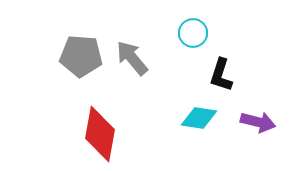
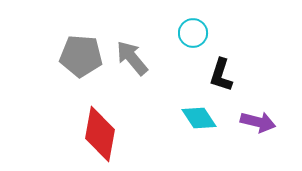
cyan diamond: rotated 48 degrees clockwise
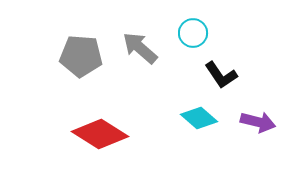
gray arrow: moved 8 px right, 10 px up; rotated 9 degrees counterclockwise
black L-shape: rotated 52 degrees counterclockwise
cyan diamond: rotated 15 degrees counterclockwise
red diamond: rotated 68 degrees counterclockwise
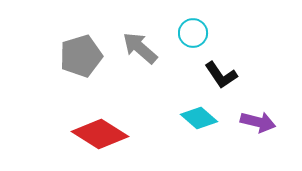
gray pentagon: rotated 21 degrees counterclockwise
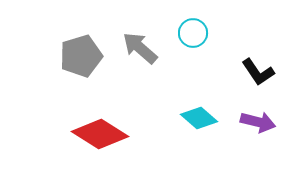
black L-shape: moved 37 px right, 3 px up
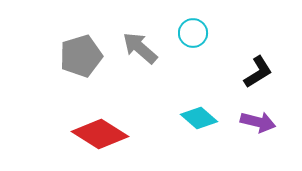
black L-shape: rotated 88 degrees counterclockwise
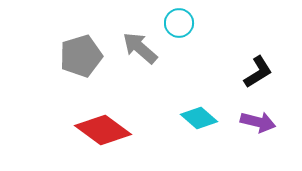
cyan circle: moved 14 px left, 10 px up
red diamond: moved 3 px right, 4 px up; rotated 4 degrees clockwise
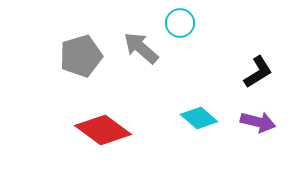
cyan circle: moved 1 px right
gray arrow: moved 1 px right
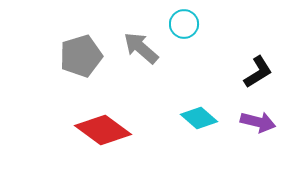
cyan circle: moved 4 px right, 1 px down
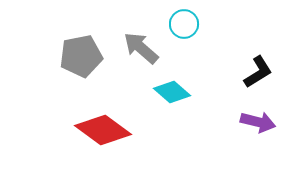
gray pentagon: rotated 6 degrees clockwise
cyan diamond: moved 27 px left, 26 px up
